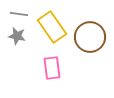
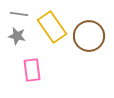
brown circle: moved 1 px left, 1 px up
pink rectangle: moved 20 px left, 2 px down
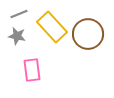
gray line: rotated 30 degrees counterclockwise
yellow rectangle: rotated 8 degrees counterclockwise
brown circle: moved 1 px left, 2 px up
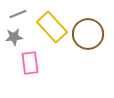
gray line: moved 1 px left
gray star: moved 3 px left, 1 px down; rotated 18 degrees counterclockwise
pink rectangle: moved 2 px left, 7 px up
